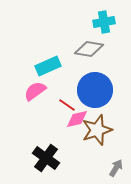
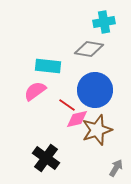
cyan rectangle: rotated 30 degrees clockwise
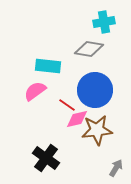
brown star: rotated 12 degrees clockwise
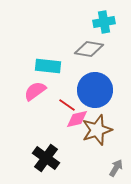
brown star: rotated 12 degrees counterclockwise
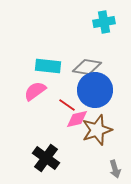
gray diamond: moved 2 px left, 18 px down
gray arrow: moved 1 px left, 1 px down; rotated 132 degrees clockwise
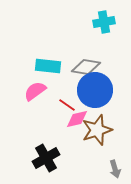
gray diamond: moved 1 px left
black cross: rotated 24 degrees clockwise
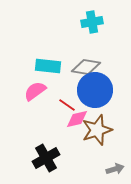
cyan cross: moved 12 px left
gray arrow: rotated 90 degrees counterclockwise
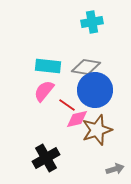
pink semicircle: moved 9 px right; rotated 15 degrees counterclockwise
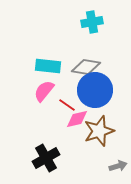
brown star: moved 2 px right, 1 px down
gray arrow: moved 3 px right, 3 px up
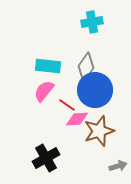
gray diamond: rotated 64 degrees counterclockwise
pink diamond: rotated 10 degrees clockwise
